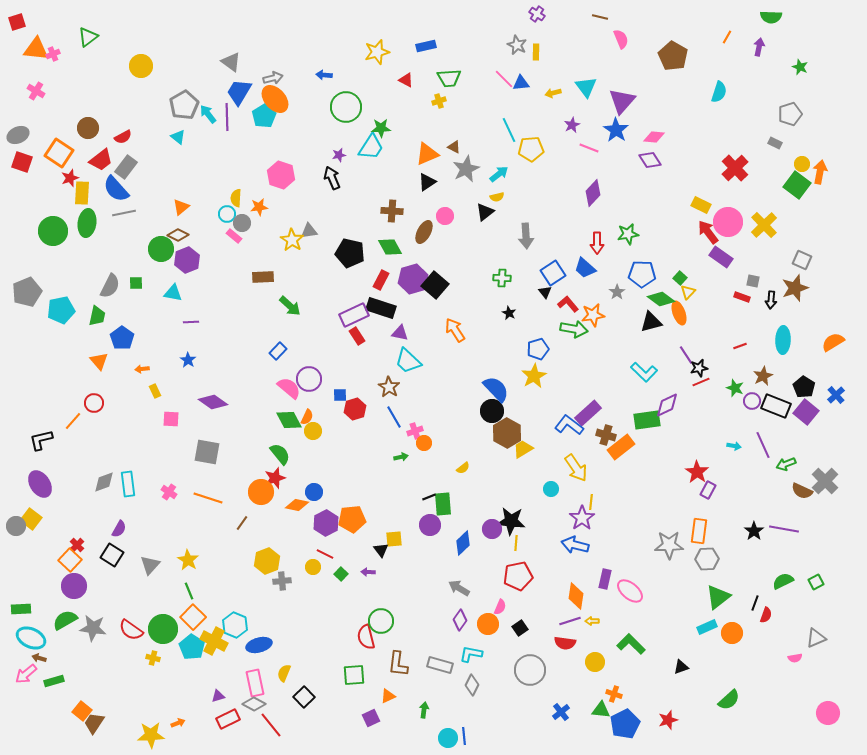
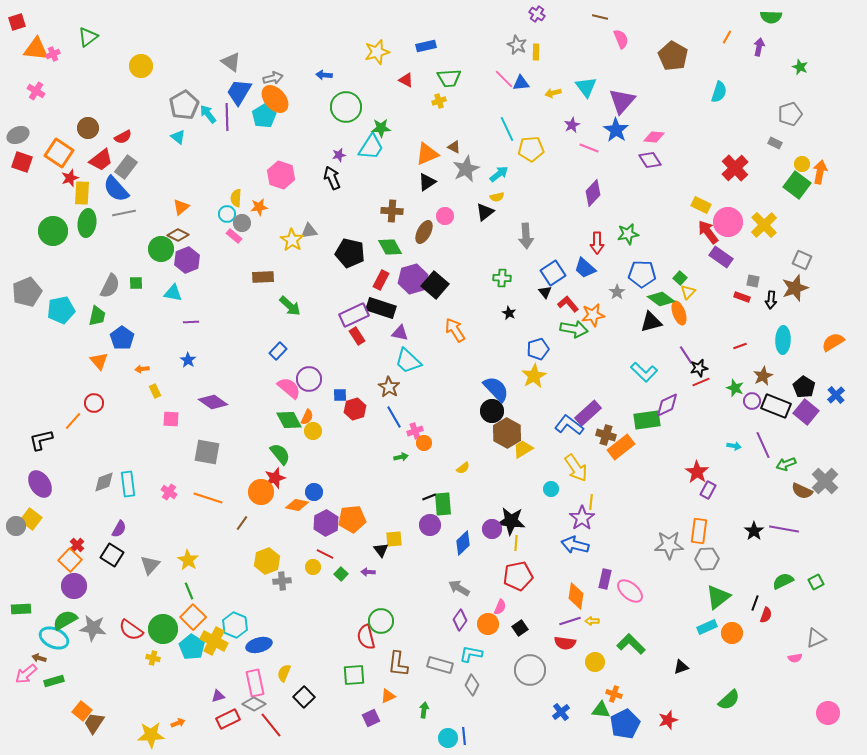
cyan line at (509, 130): moved 2 px left, 1 px up
cyan ellipse at (31, 638): moved 23 px right
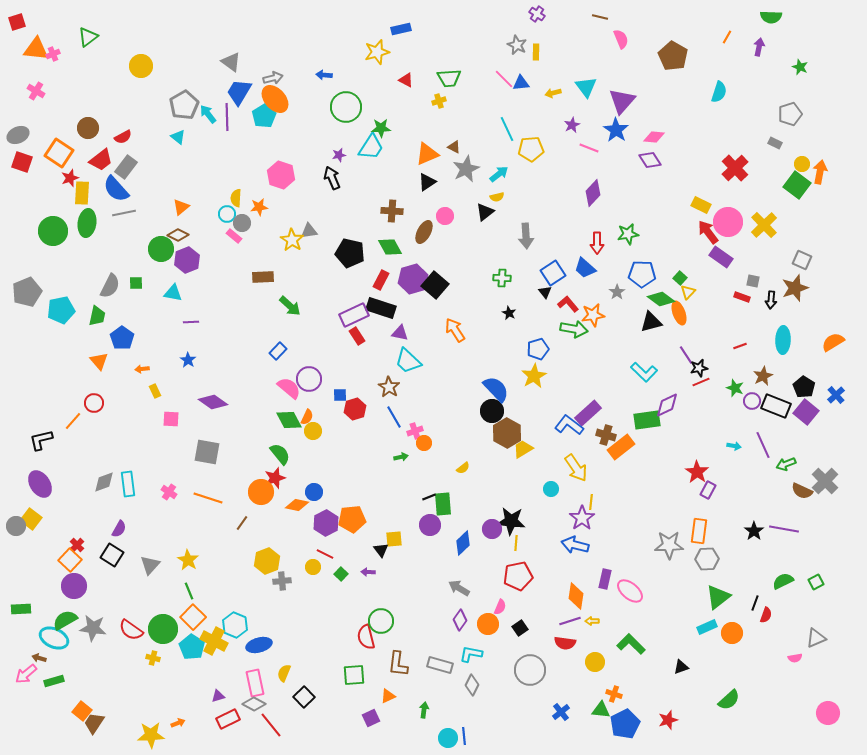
blue rectangle at (426, 46): moved 25 px left, 17 px up
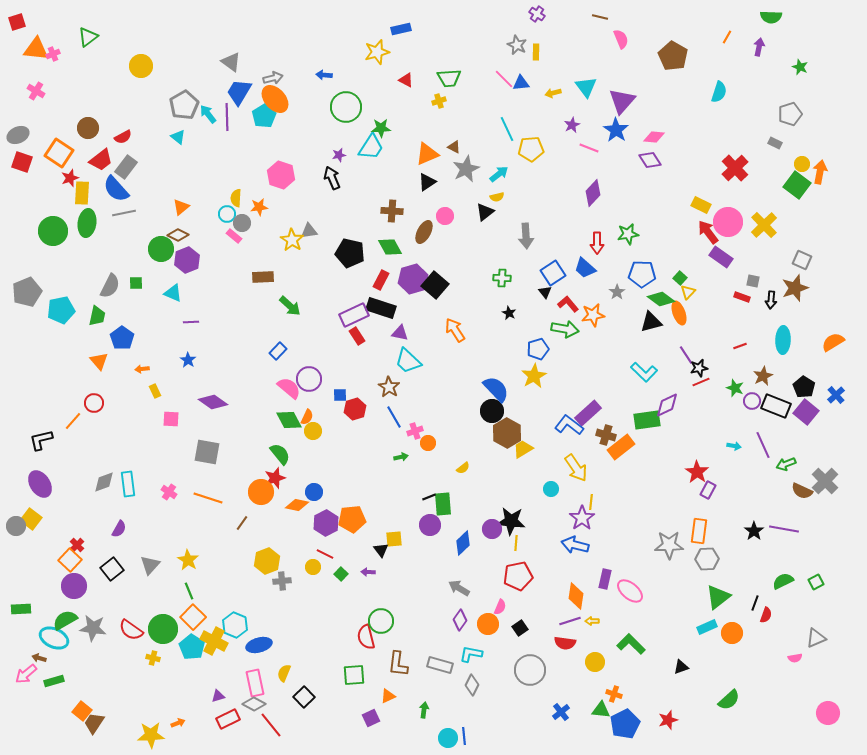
cyan triangle at (173, 293): rotated 12 degrees clockwise
green arrow at (574, 329): moved 9 px left
orange circle at (424, 443): moved 4 px right
black square at (112, 555): moved 14 px down; rotated 20 degrees clockwise
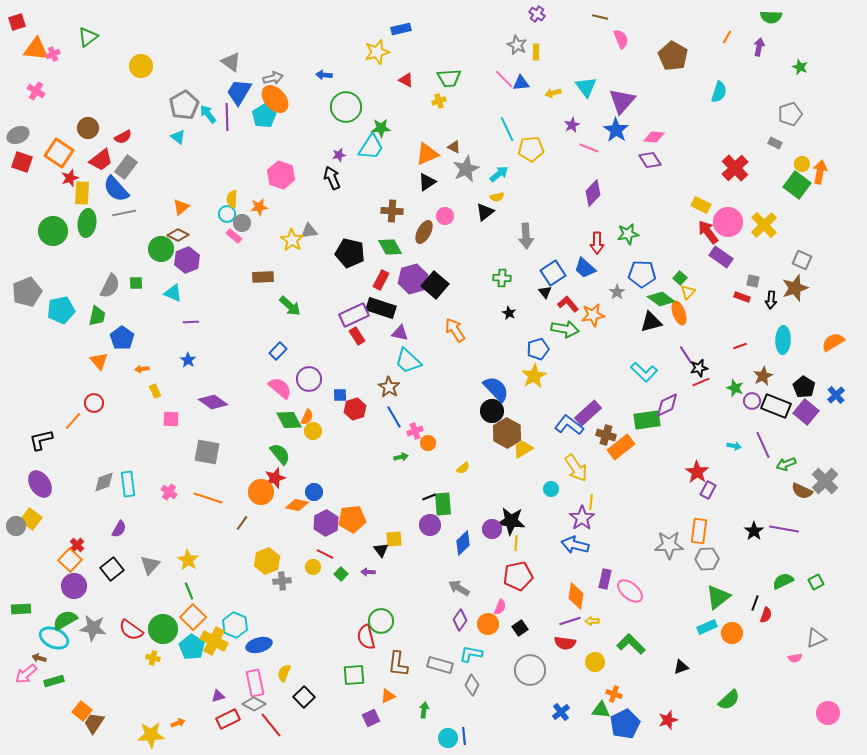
yellow semicircle at (236, 198): moved 4 px left, 1 px down
pink semicircle at (289, 388): moved 9 px left
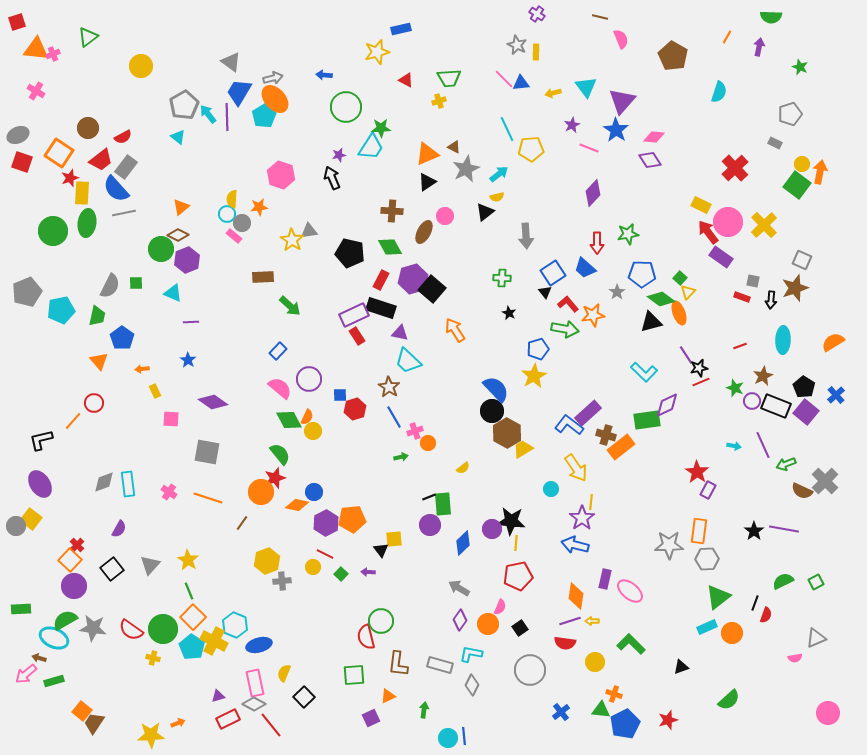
black square at (435, 285): moved 3 px left, 4 px down
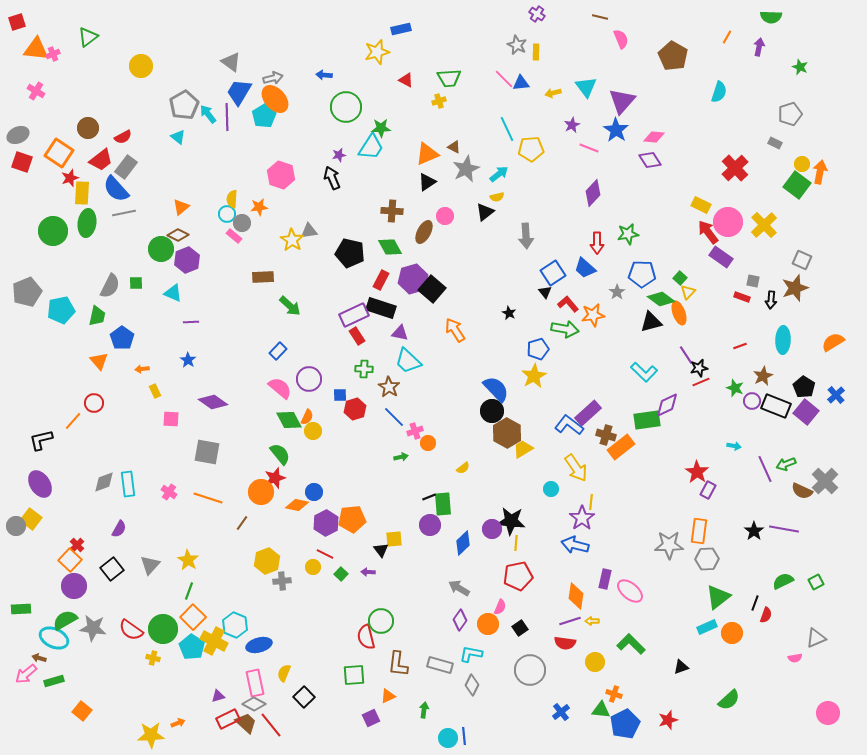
green cross at (502, 278): moved 138 px left, 91 px down
blue line at (394, 417): rotated 15 degrees counterclockwise
purple line at (763, 445): moved 2 px right, 24 px down
green line at (189, 591): rotated 42 degrees clockwise
brown trapezoid at (94, 723): moved 152 px right; rotated 100 degrees clockwise
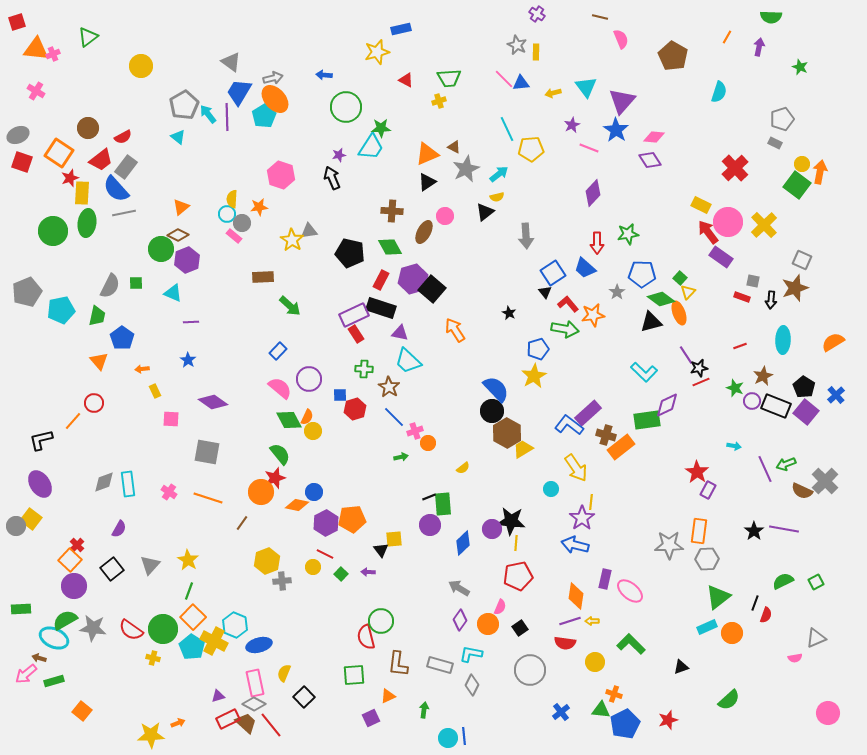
gray pentagon at (790, 114): moved 8 px left, 5 px down
red rectangle at (357, 336): moved 1 px left, 2 px up
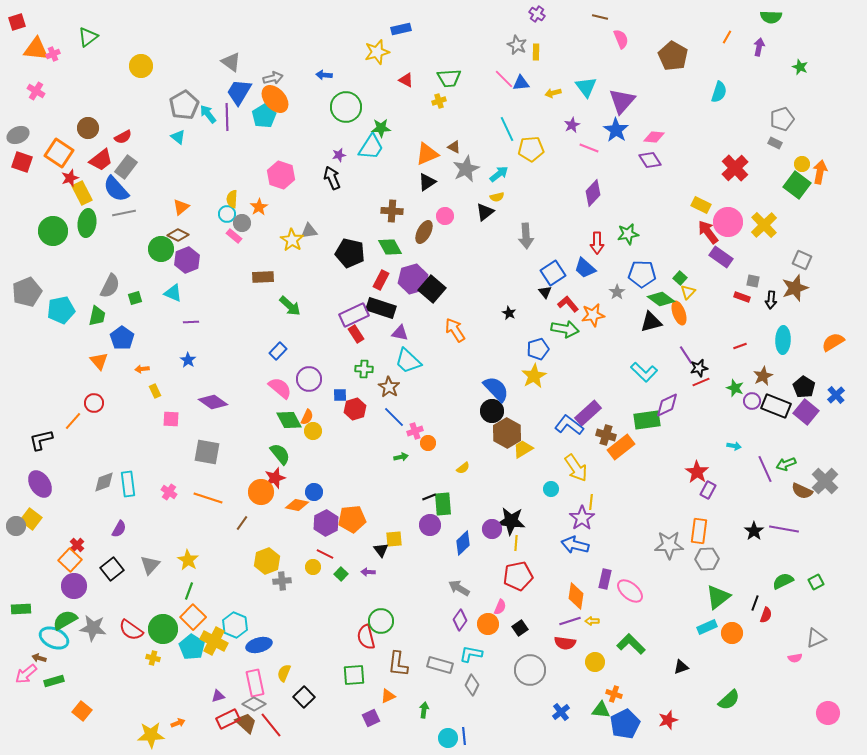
yellow rectangle at (82, 193): rotated 30 degrees counterclockwise
orange star at (259, 207): rotated 24 degrees counterclockwise
green square at (136, 283): moved 1 px left, 15 px down; rotated 16 degrees counterclockwise
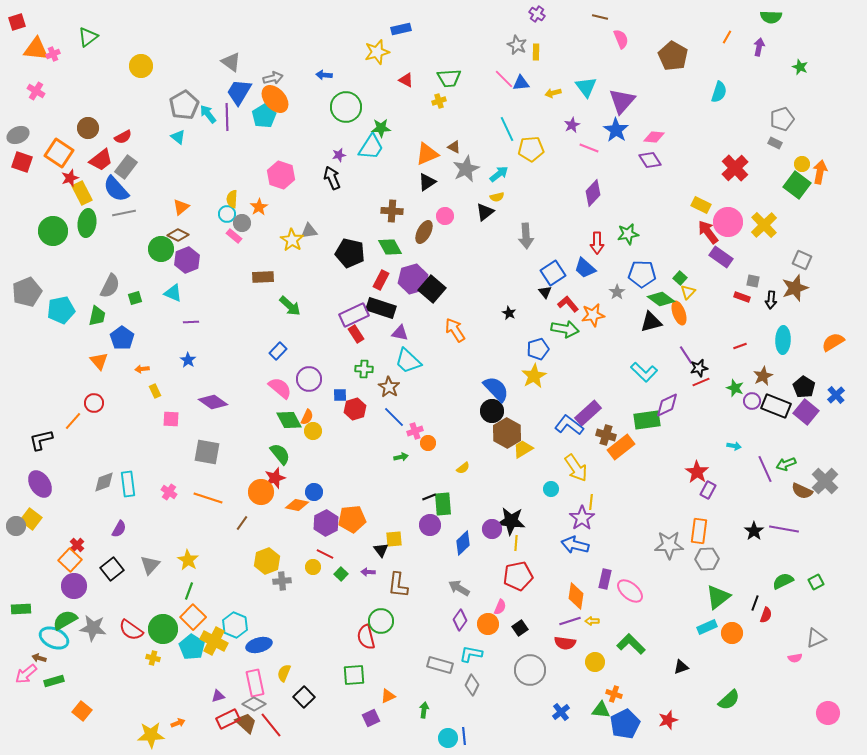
brown L-shape at (398, 664): moved 79 px up
